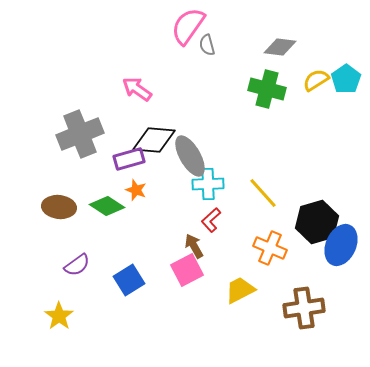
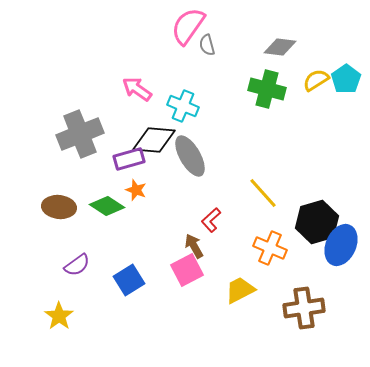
cyan cross: moved 25 px left, 78 px up; rotated 24 degrees clockwise
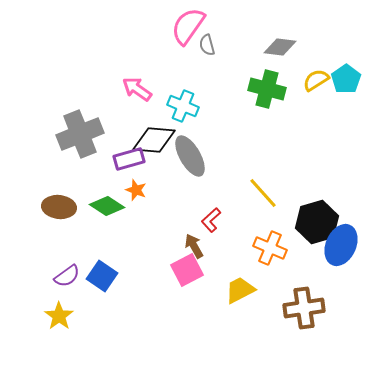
purple semicircle: moved 10 px left, 11 px down
blue square: moved 27 px left, 4 px up; rotated 24 degrees counterclockwise
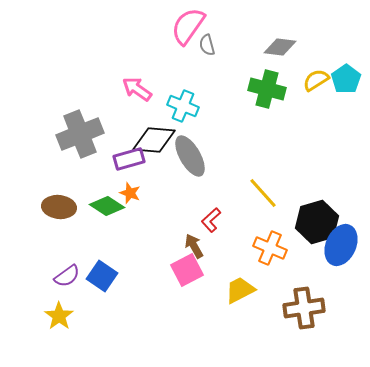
orange star: moved 6 px left, 3 px down
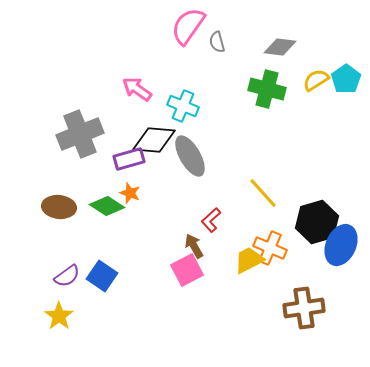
gray semicircle: moved 10 px right, 3 px up
yellow trapezoid: moved 9 px right, 30 px up
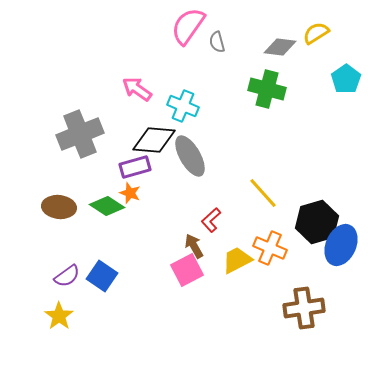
yellow semicircle: moved 47 px up
purple rectangle: moved 6 px right, 8 px down
yellow trapezoid: moved 12 px left
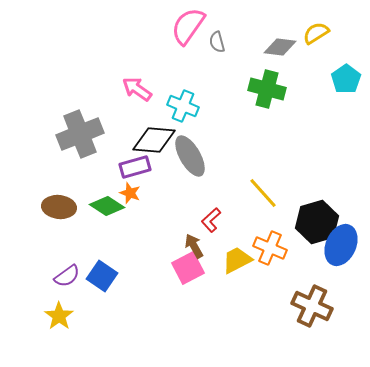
pink square: moved 1 px right, 2 px up
brown cross: moved 8 px right, 2 px up; rotated 33 degrees clockwise
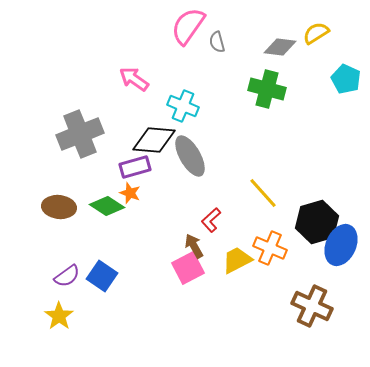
cyan pentagon: rotated 12 degrees counterclockwise
pink arrow: moved 3 px left, 10 px up
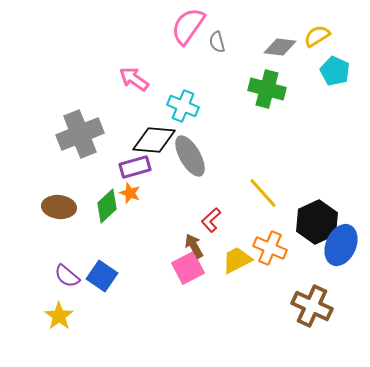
yellow semicircle: moved 1 px right, 3 px down
cyan pentagon: moved 11 px left, 8 px up
green diamond: rotated 76 degrees counterclockwise
black hexagon: rotated 9 degrees counterclockwise
purple semicircle: rotated 76 degrees clockwise
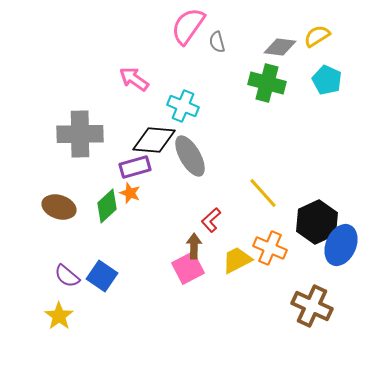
cyan pentagon: moved 8 px left, 9 px down
green cross: moved 6 px up
gray cross: rotated 21 degrees clockwise
brown ellipse: rotated 12 degrees clockwise
brown arrow: rotated 30 degrees clockwise
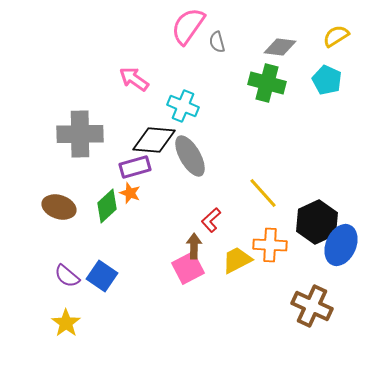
yellow semicircle: moved 19 px right
orange cross: moved 3 px up; rotated 20 degrees counterclockwise
yellow star: moved 7 px right, 7 px down
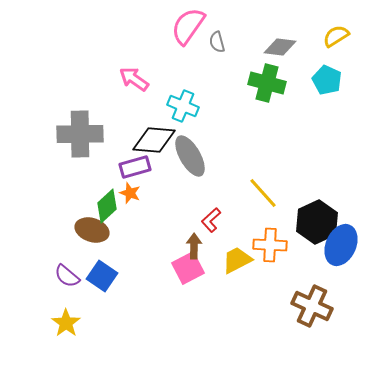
brown ellipse: moved 33 px right, 23 px down
